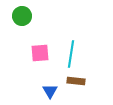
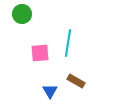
green circle: moved 2 px up
cyan line: moved 3 px left, 11 px up
brown rectangle: rotated 24 degrees clockwise
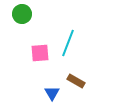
cyan line: rotated 12 degrees clockwise
blue triangle: moved 2 px right, 2 px down
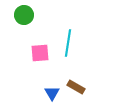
green circle: moved 2 px right, 1 px down
cyan line: rotated 12 degrees counterclockwise
brown rectangle: moved 6 px down
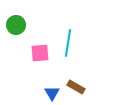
green circle: moved 8 px left, 10 px down
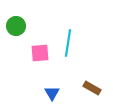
green circle: moved 1 px down
brown rectangle: moved 16 px right, 1 px down
